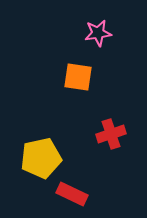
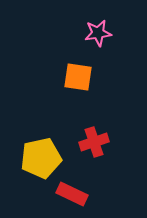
red cross: moved 17 px left, 8 px down
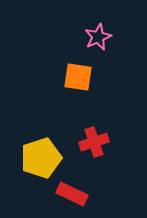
pink star: moved 4 px down; rotated 16 degrees counterclockwise
yellow pentagon: rotated 6 degrees counterclockwise
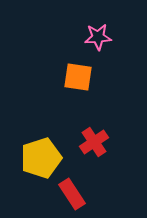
pink star: rotated 20 degrees clockwise
red cross: rotated 16 degrees counterclockwise
red rectangle: rotated 32 degrees clockwise
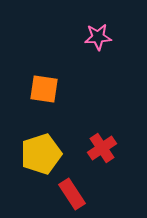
orange square: moved 34 px left, 12 px down
red cross: moved 8 px right, 6 px down
yellow pentagon: moved 4 px up
